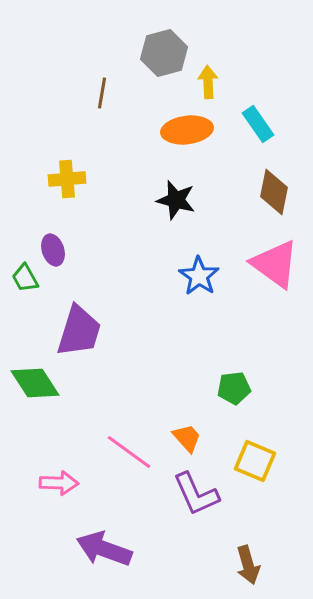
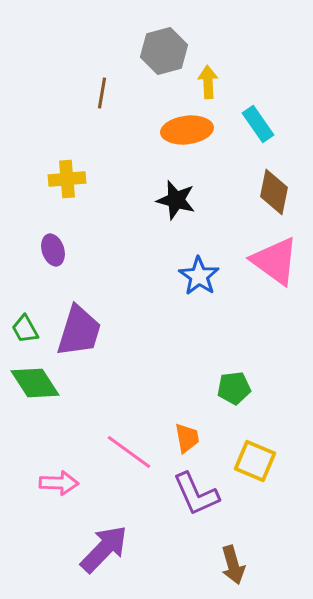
gray hexagon: moved 2 px up
pink triangle: moved 3 px up
green trapezoid: moved 51 px down
orange trapezoid: rotated 32 degrees clockwise
purple arrow: rotated 114 degrees clockwise
brown arrow: moved 15 px left
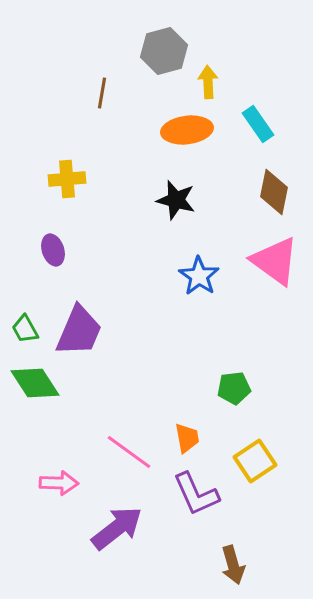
purple trapezoid: rotated 6 degrees clockwise
yellow square: rotated 33 degrees clockwise
purple arrow: moved 13 px right, 21 px up; rotated 8 degrees clockwise
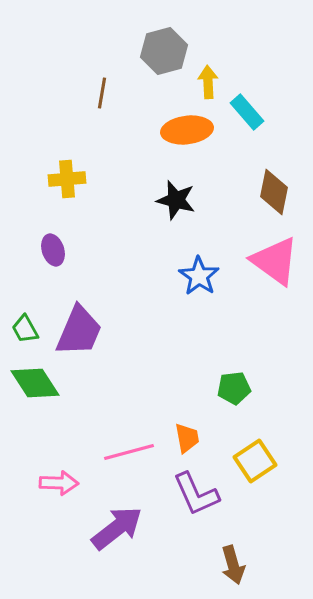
cyan rectangle: moved 11 px left, 12 px up; rotated 6 degrees counterclockwise
pink line: rotated 51 degrees counterclockwise
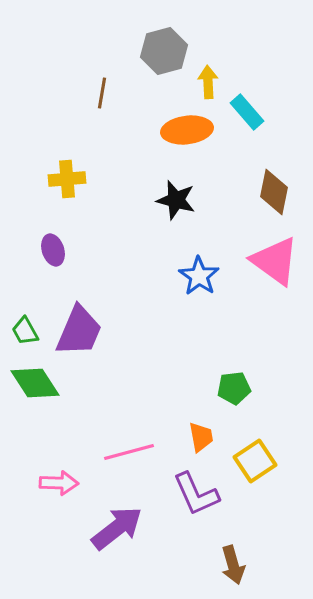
green trapezoid: moved 2 px down
orange trapezoid: moved 14 px right, 1 px up
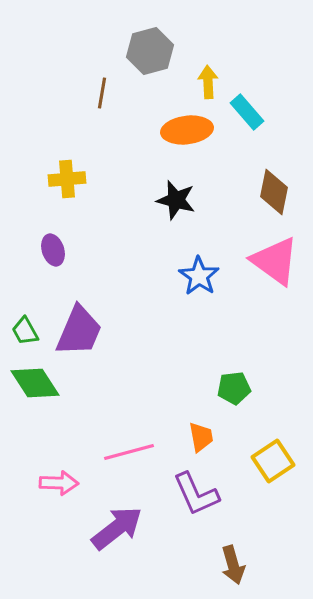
gray hexagon: moved 14 px left
yellow square: moved 18 px right
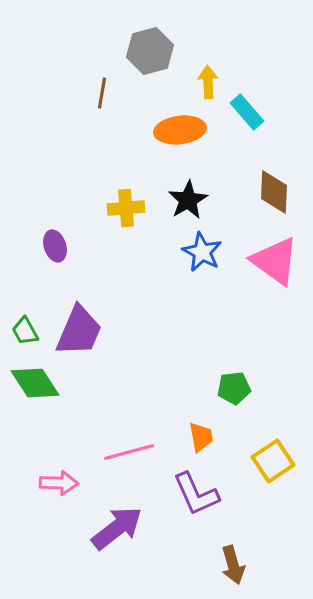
orange ellipse: moved 7 px left
yellow cross: moved 59 px right, 29 px down
brown diamond: rotated 9 degrees counterclockwise
black star: moved 12 px right; rotated 27 degrees clockwise
purple ellipse: moved 2 px right, 4 px up
blue star: moved 3 px right, 24 px up; rotated 6 degrees counterclockwise
